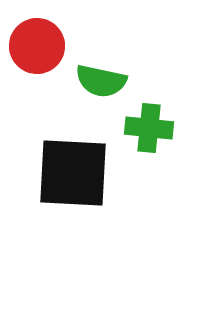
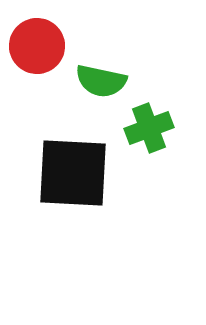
green cross: rotated 27 degrees counterclockwise
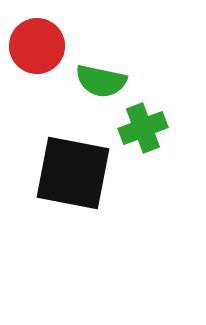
green cross: moved 6 px left
black square: rotated 8 degrees clockwise
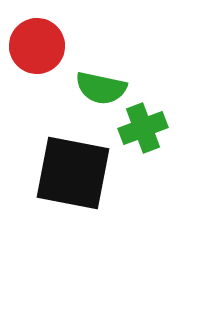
green semicircle: moved 7 px down
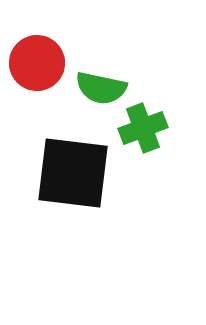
red circle: moved 17 px down
black square: rotated 4 degrees counterclockwise
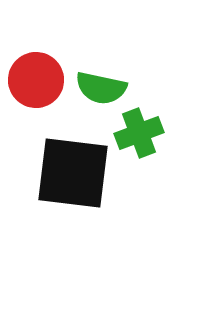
red circle: moved 1 px left, 17 px down
green cross: moved 4 px left, 5 px down
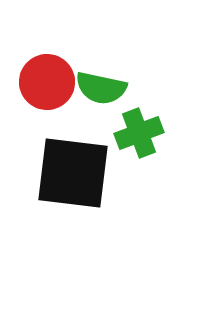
red circle: moved 11 px right, 2 px down
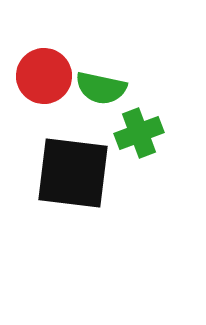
red circle: moved 3 px left, 6 px up
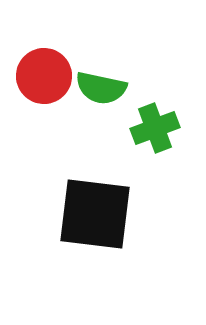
green cross: moved 16 px right, 5 px up
black square: moved 22 px right, 41 px down
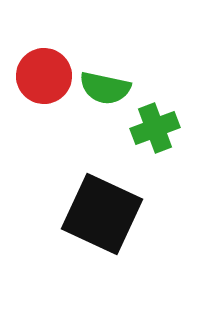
green semicircle: moved 4 px right
black square: moved 7 px right; rotated 18 degrees clockwise
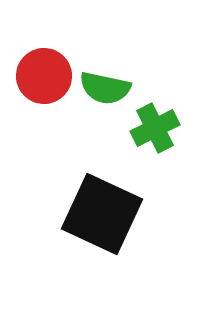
green cross: rotated 6 degrees counterclockwise
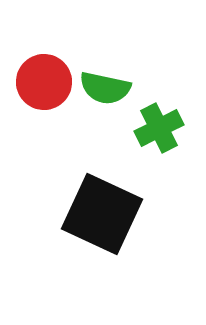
red circle: moved 6 px down
green cross: moved 4 px right
